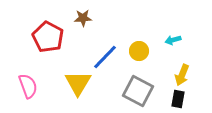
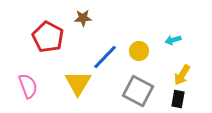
yellow arrow: rotated 10 degrees clockwise
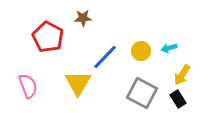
cyan arrow: moved 4 px left, 8 px down
yellow circle: moved 2 px right
gray square: moved 4 px right, 2 px down
black rectangle: rotated 42 degrees counterclockwise
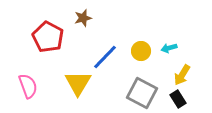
brown star: rotated 12 degrees counterclockwise
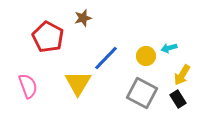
yellow circle: moved 5 px right, 5 px down
blue line: moved 1 px right, 1 px down
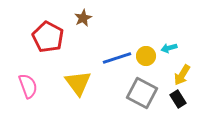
brown star: rotated 12 degrees counterclockwise
blue line: moved 11 px right; rotated 28 degrees clockwise
yellow triangle: rotated 8 degrees counterclockwise
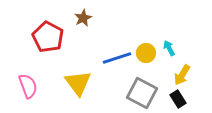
cyan arrow: rotated 77 degrees clockwise
yellow circle: moved 3 px up
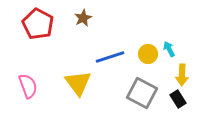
red pentagon: moved 10 px left, 13 px up
cyan arrow: moved 1 px down
yellow circle: moved 2 px right, 1 px down
blue line: moved 7 px left, 1 px up
yellow arrow: rotated 30 degrees counterclockwise
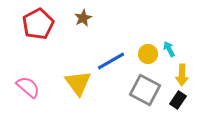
red pentagon: rotated 16 degrees clockwise
blue line: moved 1 px right, 4 px down; rotated 12 degrees counterclockwise
pink semicircle: moved 1 px down; rotated 30 degrees counterclockwise
gray square: moved 3 px right, 3 px up
black rectangle: moved 1 px down; rotated 66 degrees clockwise
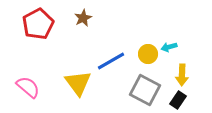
cyan arrow: moved 2 px up; rotated 77 degrees counterclockwise
